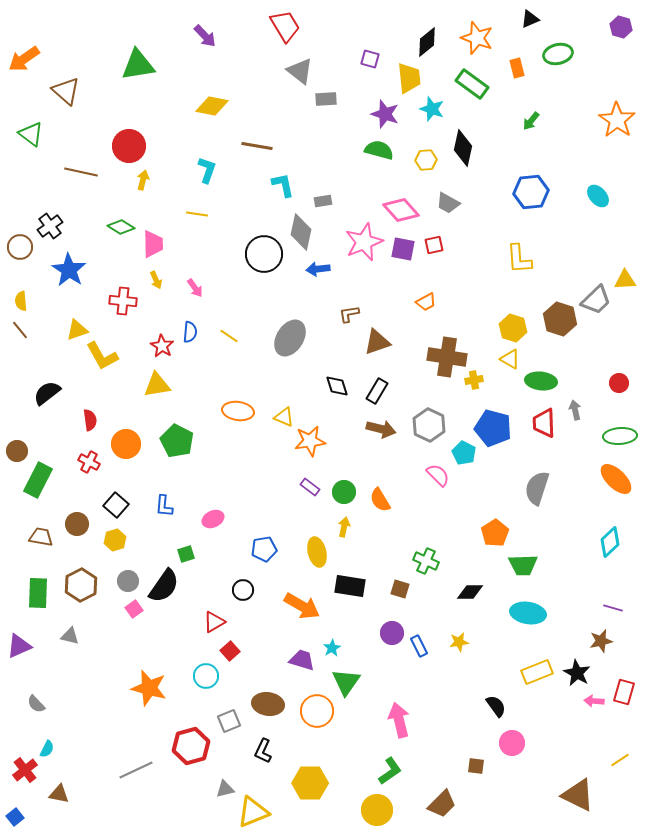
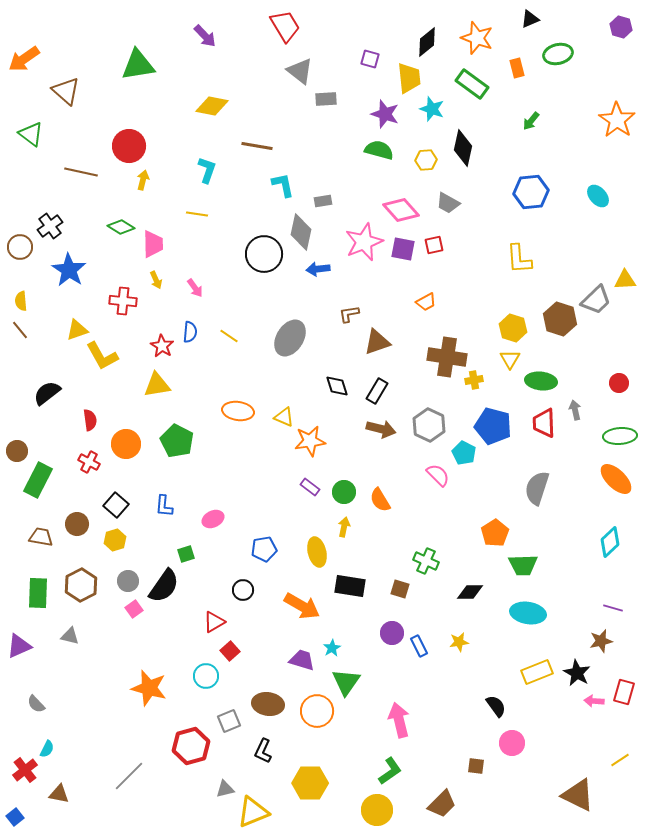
yellow triangle at (510, 359): rotated 30 degrees clockwise
blue pentagon at (493, 428): moved 2 px up
gray line at (136, 770): moved 7 px left, 6 px down; rotated 20 degrees counterclockwise
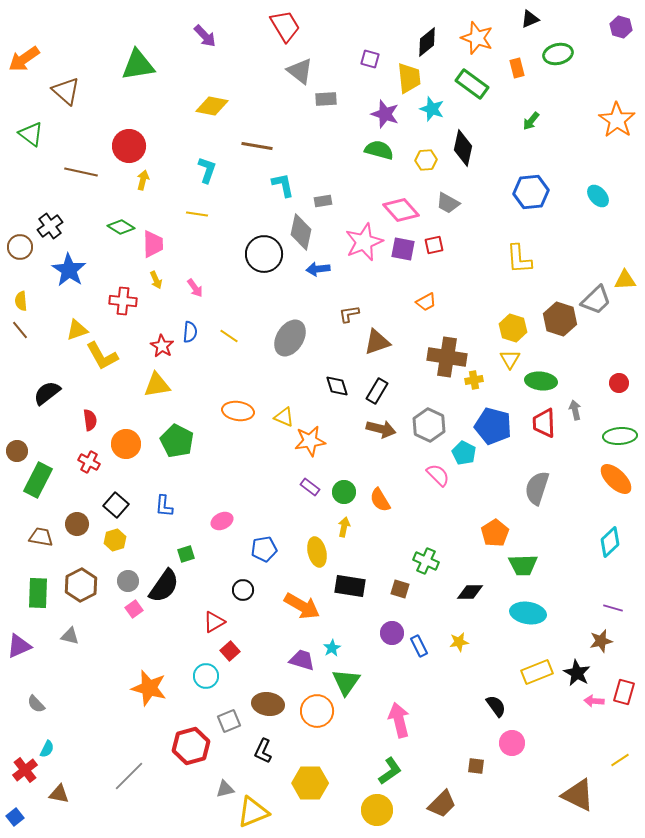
pink ellipse at (213, 519): moved 9 px right, 2 px down
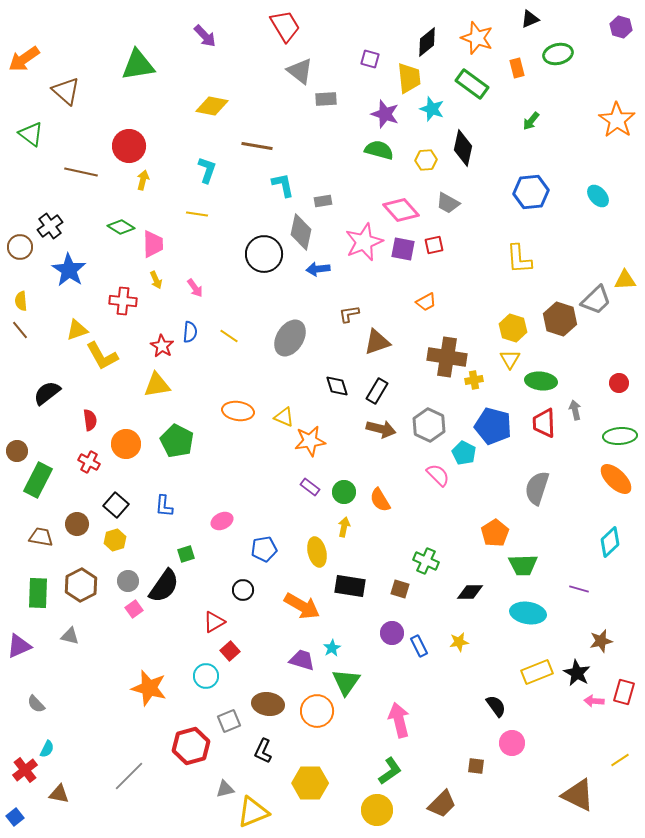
purple line at (613, 608): moved 34 px left, 19 px up
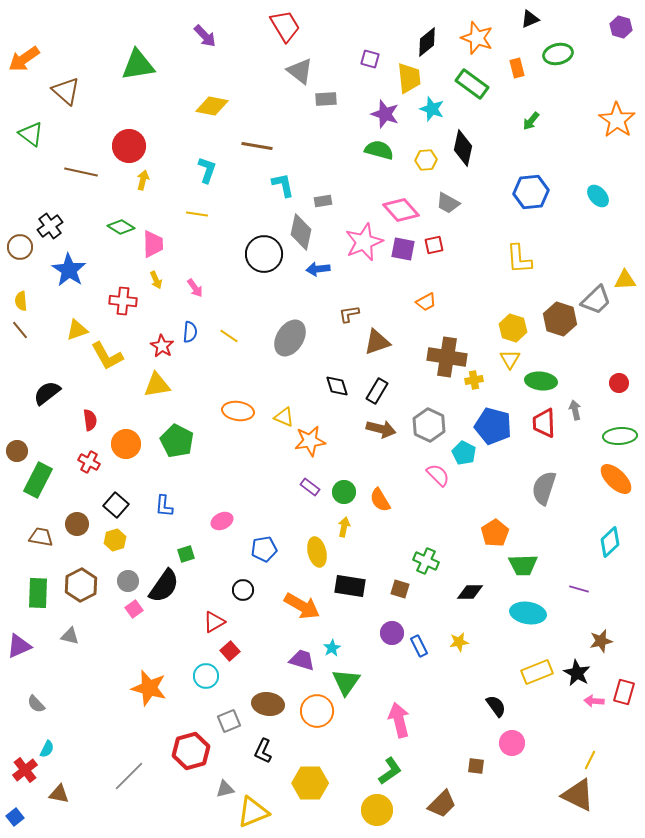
yellow L-shape at (102, 356): moved 5 px right
gray semicircle at (537, 488): moved 7 px right
red hexagon at (191, 746): moved 5 px down
yellow line at (620, 760): moved 30 px left; rotated 30 degrees counterclockwise
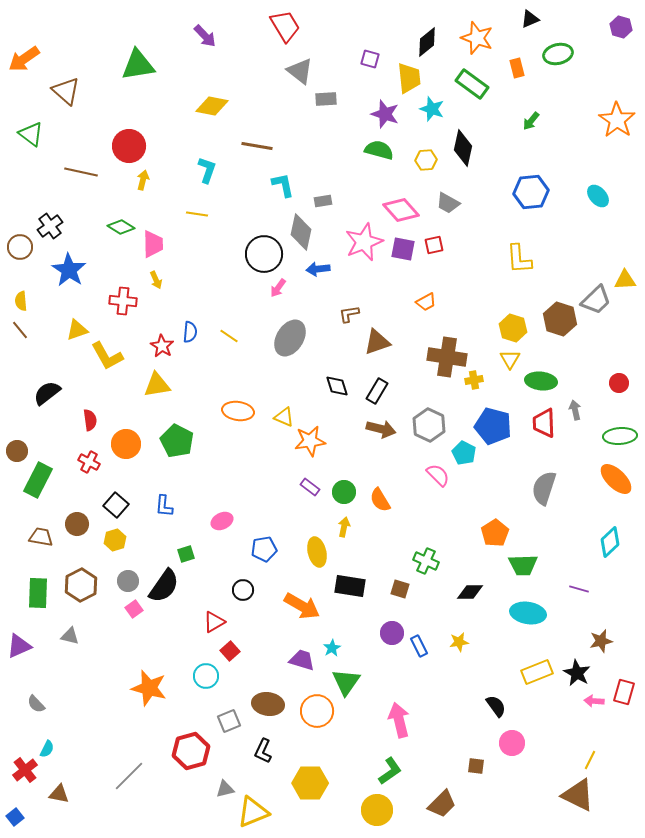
pink arrow at (195, 288): moved 83 px right; rotated 72 degrees clockwise
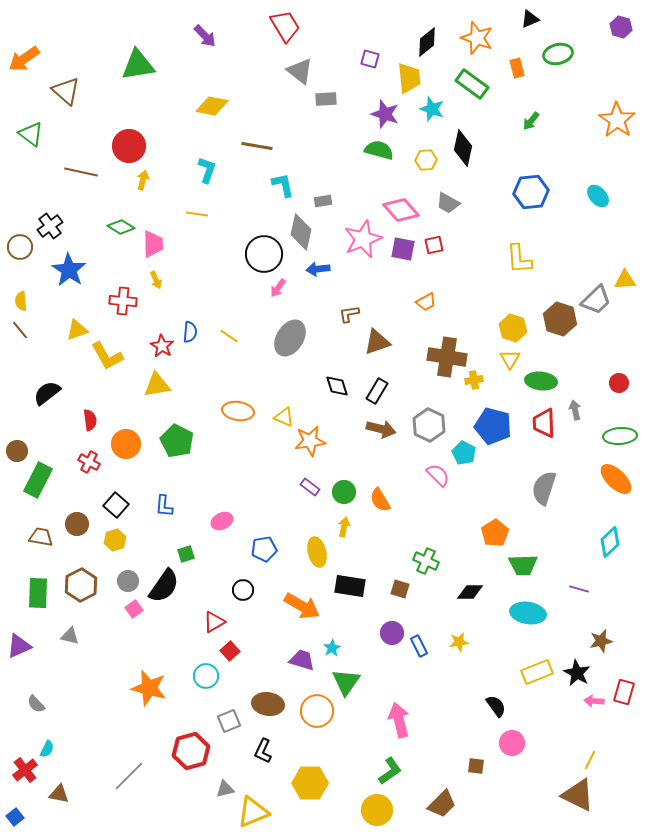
pink star at (364, 242): moved 1 px left, 3 px up
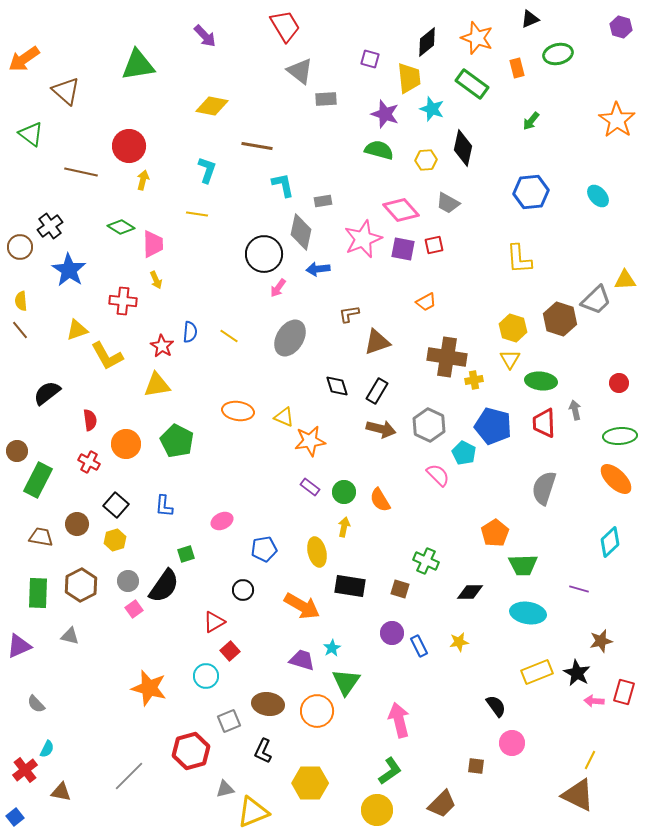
brown triangle at (59, 794): moved 2 px right, 2 px up
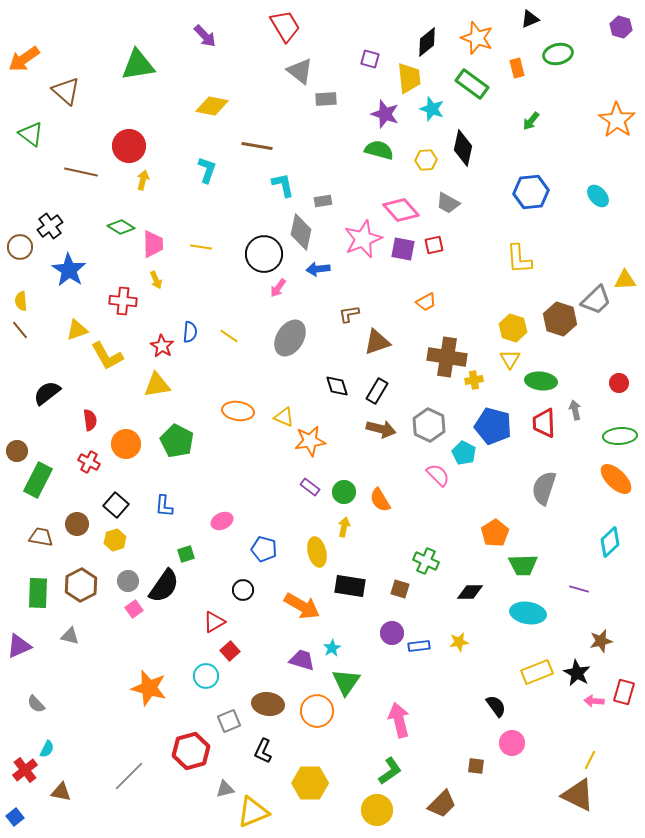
yellow line at (197, 214): moved 4 px right, 33 px down
blue pentagon at (264, 549): rotated 25 degrees clockwise
blue rectangle at (419, 646): rotated 70 degrees counterclockwise
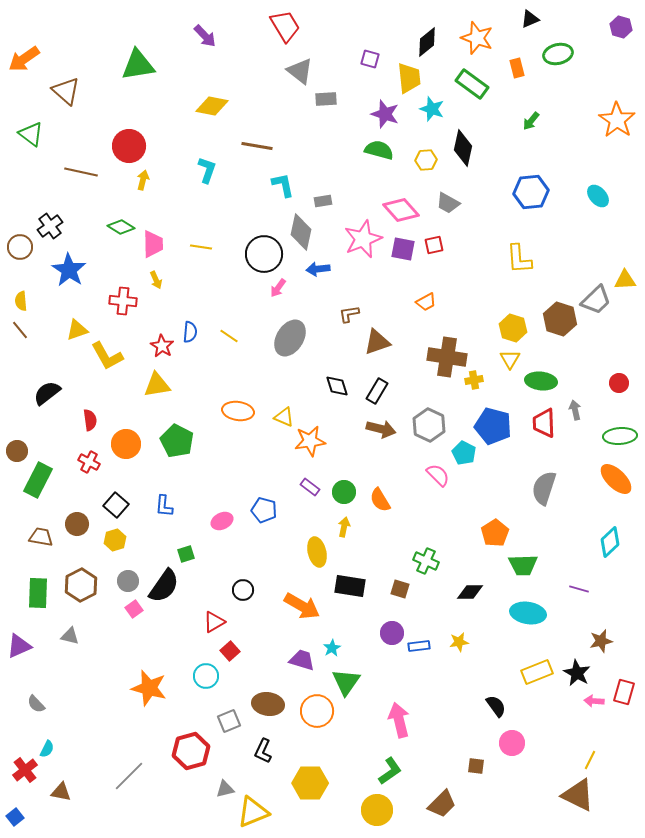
blue pentagon at (264, 549): moved 39 px up
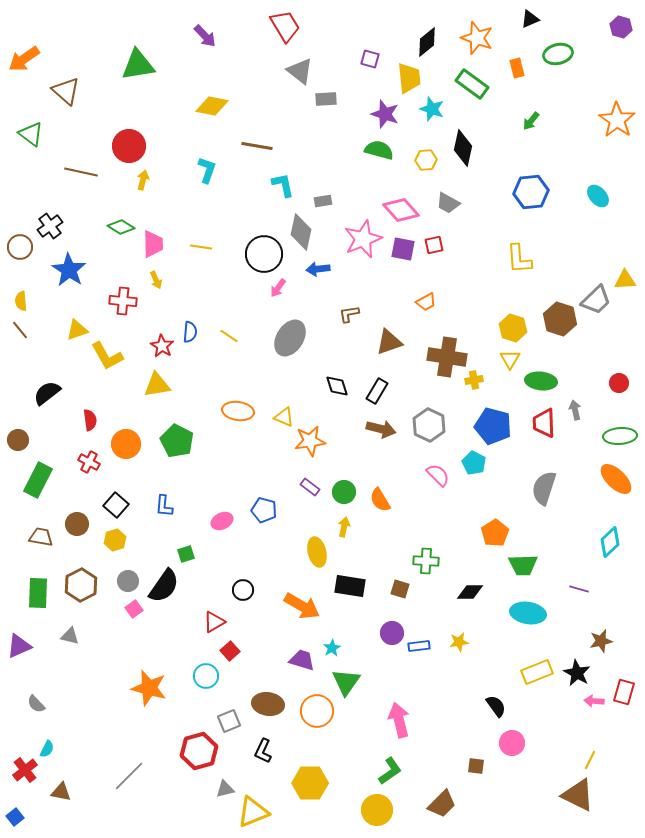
brown triangle at (377, 342): moved 12 px right
brown circle at (17, 451): moved 1 px right, 11 px up
cyan pentagon at (464, 453): moved 10 px right, 10 px down
green cross at (426, 561): rotated 20 degrees counterclockwise
red hexagon at (191, 751): moved 8 px right
